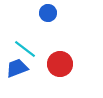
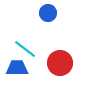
red circle: moved 1 px up
blue trapezoid: rotated 20 degrees clockwise
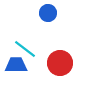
blue trapezoid: moved 1 px left, 3 px up
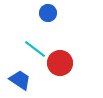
cyan line: moved 10 px right
blue trapezoid: moved 4 px right, 15 px down; rotated 35 degrees clockwise
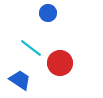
cyan line: moved 4 px left, 1 px up
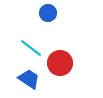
blue trapezoid: moved 9 px right, 1 px up
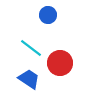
blue circle: moved 2 px down
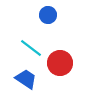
blue trapezoid: moved 3 px left
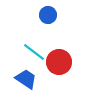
cyan line: moved 3 px right, 4 px down
red circle: moved 1 px left, 1 px up
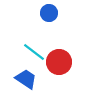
blue circle: moved 1 px right, 2 px up
